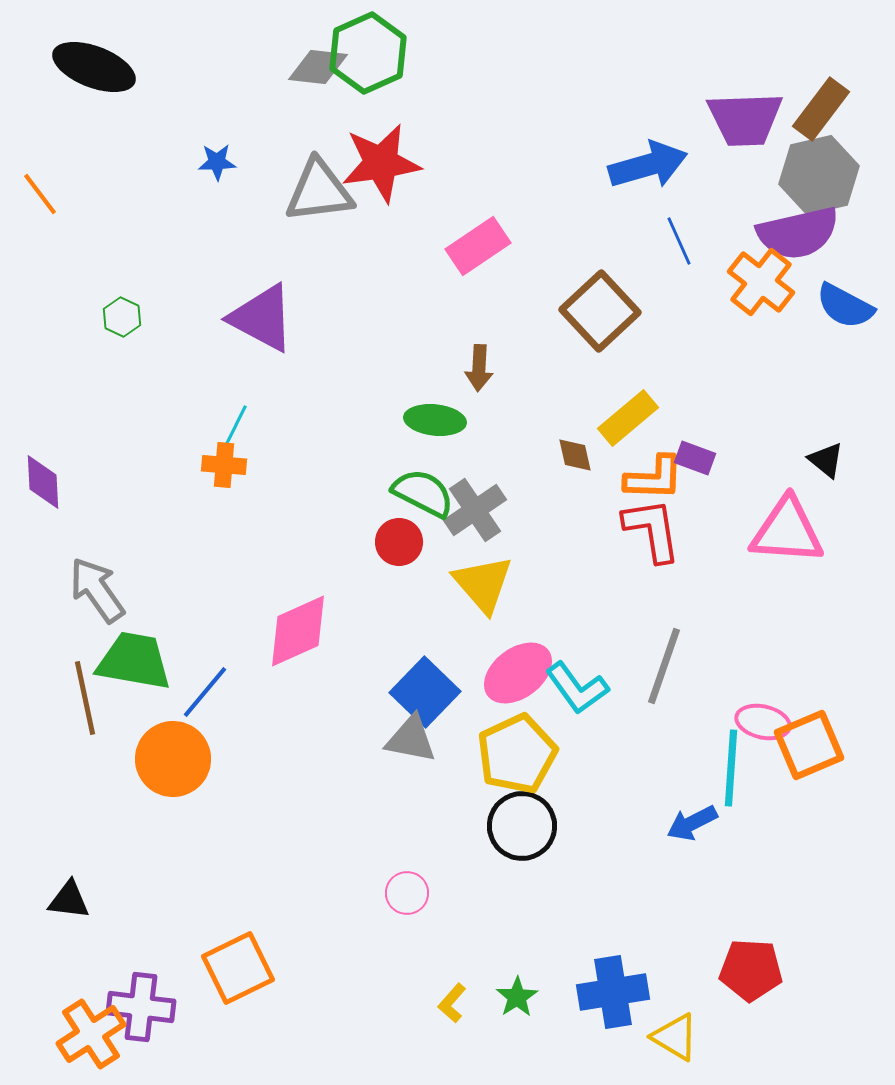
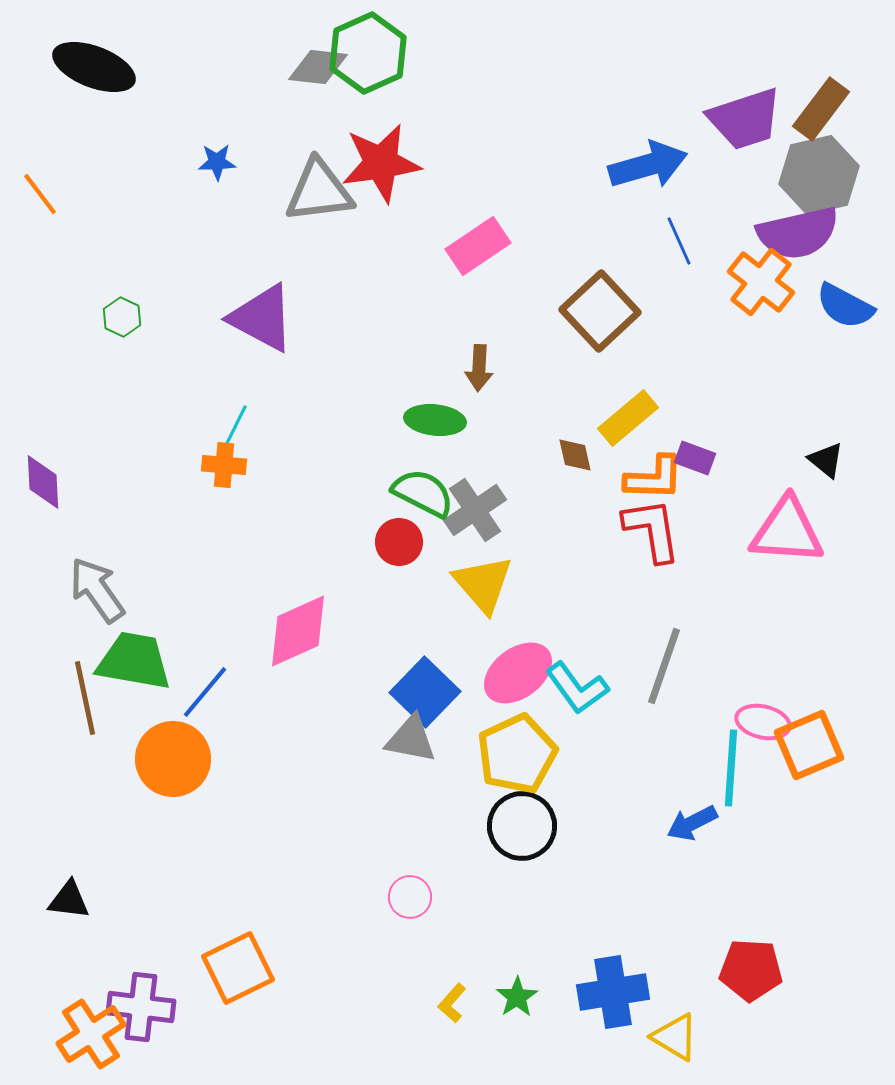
purple trapezoid at (745, 119): rotated 16 degrees counterclockwise
pink circle at (407, 893): moved 3 px right, 4 px down
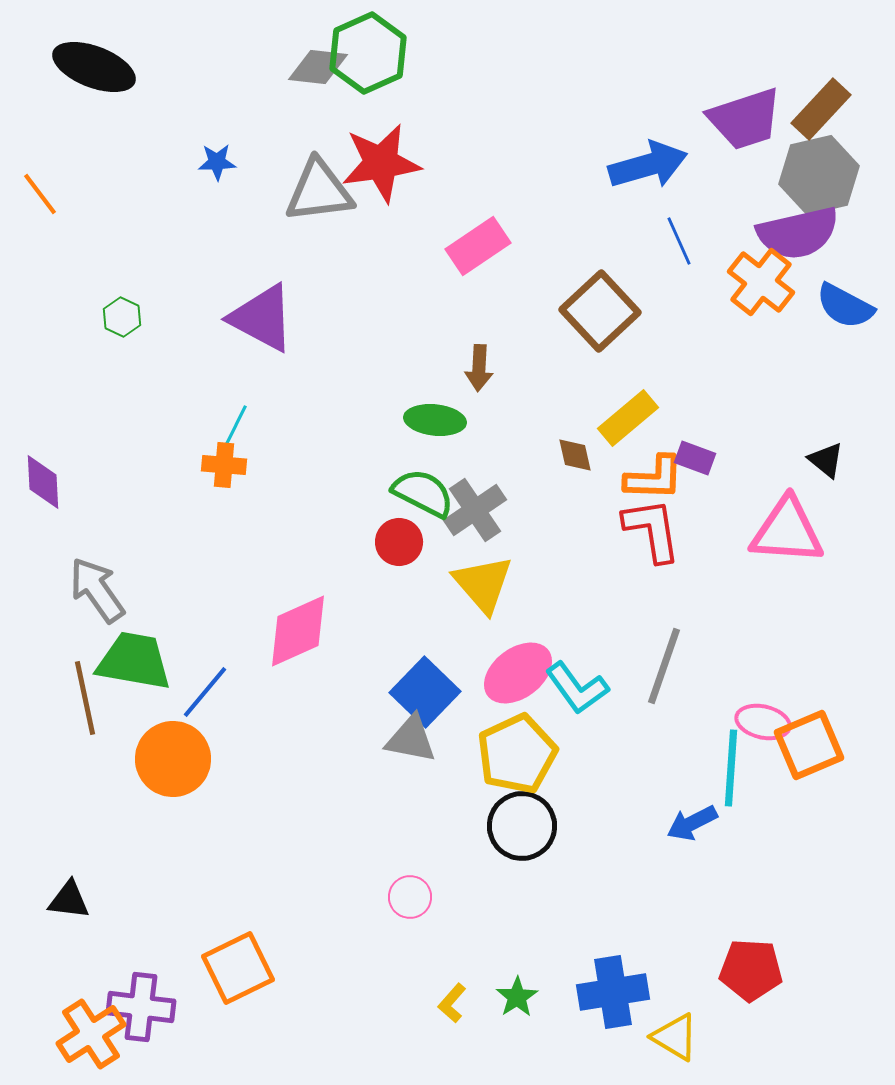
brown rectangle at (821, 109): rotated 6 degrees clockwise
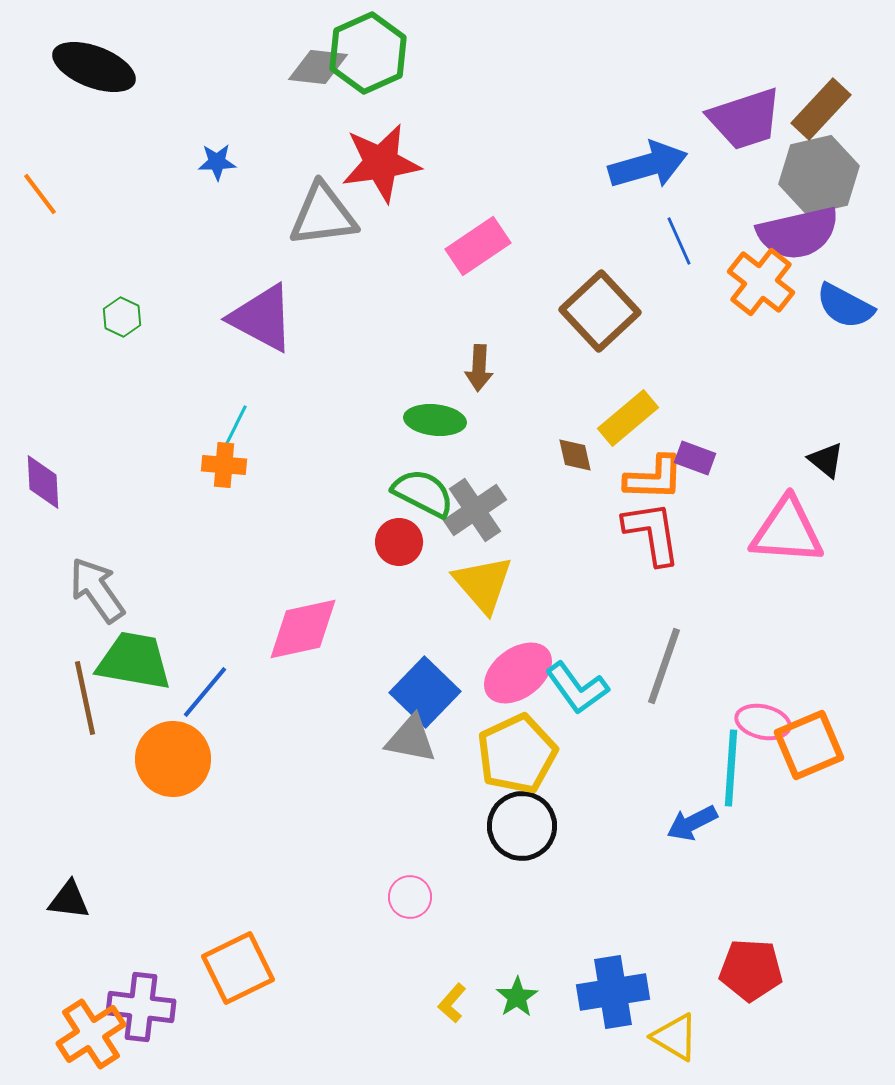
gray triangle at (319, 191): moved 4 px right, 24 px down
red L-shape at (652, 530): moved 3 px down
pink diamond at (298, 631): moved 5 px right, 2 px up; rotated 12 degrees clockwise
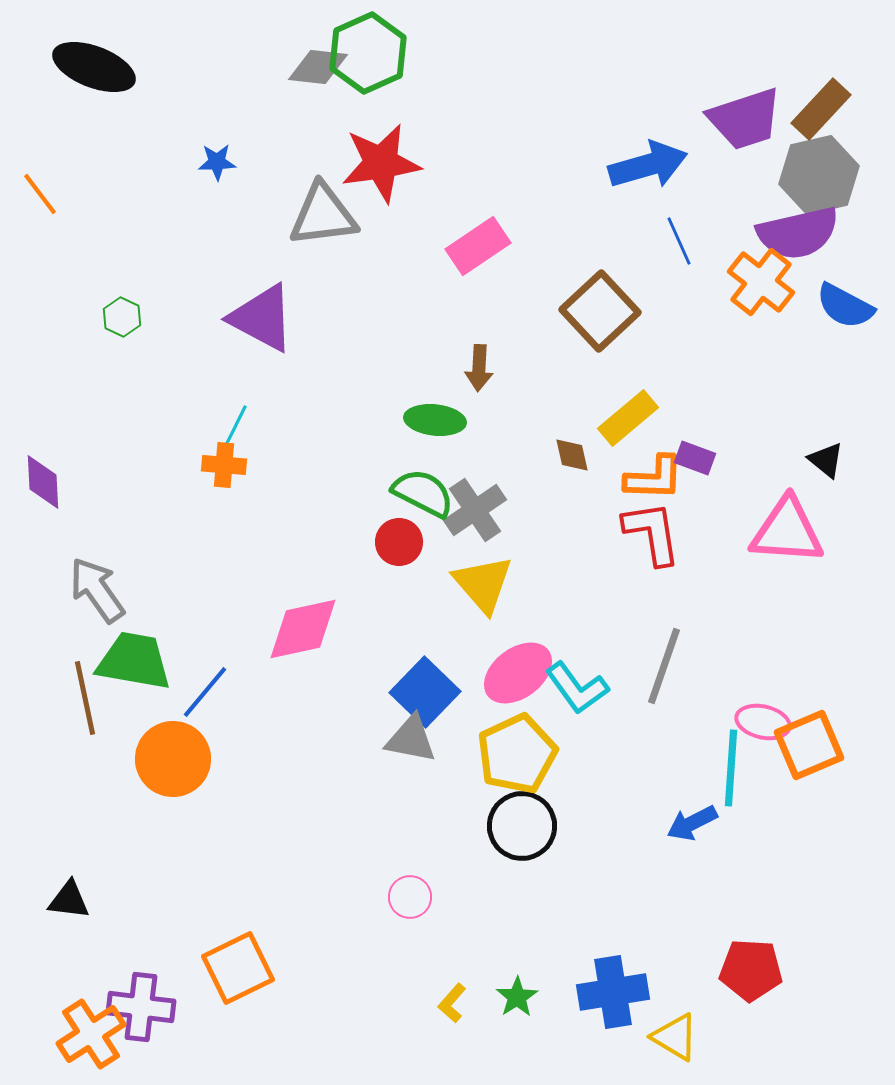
brown diamond at (575, 455): moved 3 px left
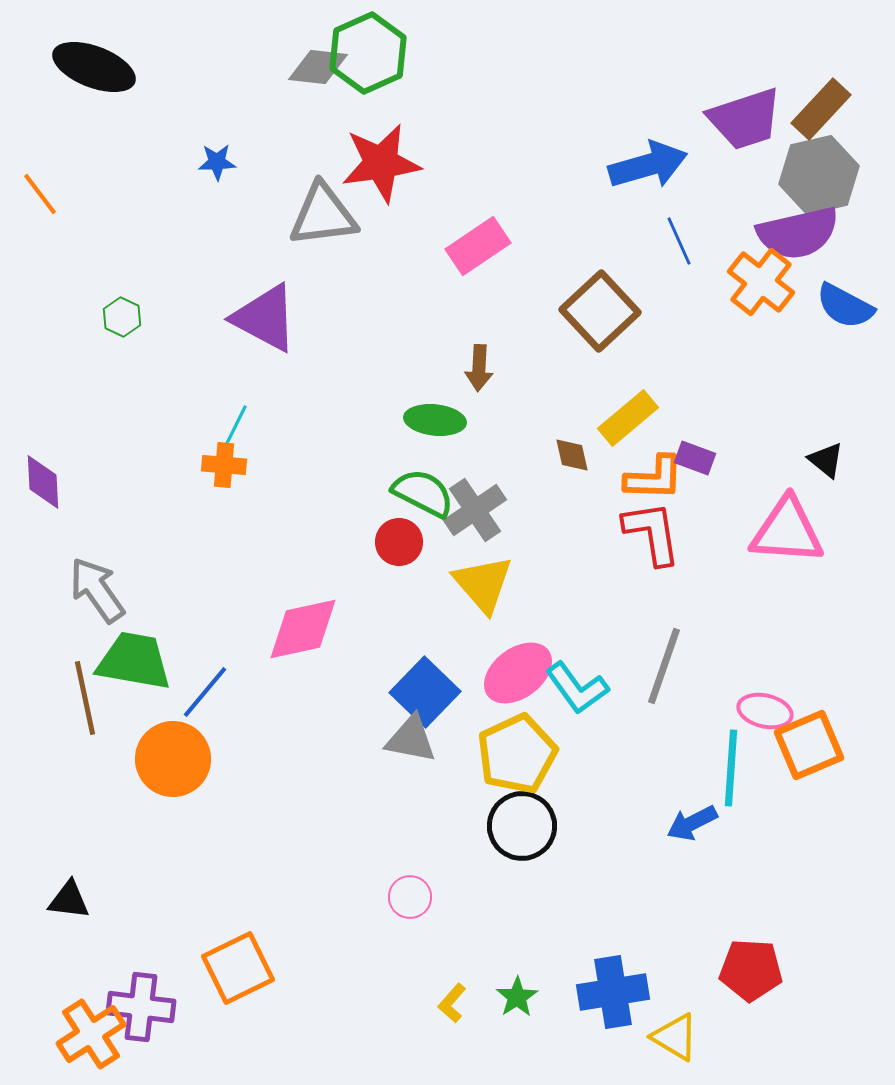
purple triangle at (262, 318): moved 3 px right
pink ellipse at (763, 722): moved 2 px right, 11 px up
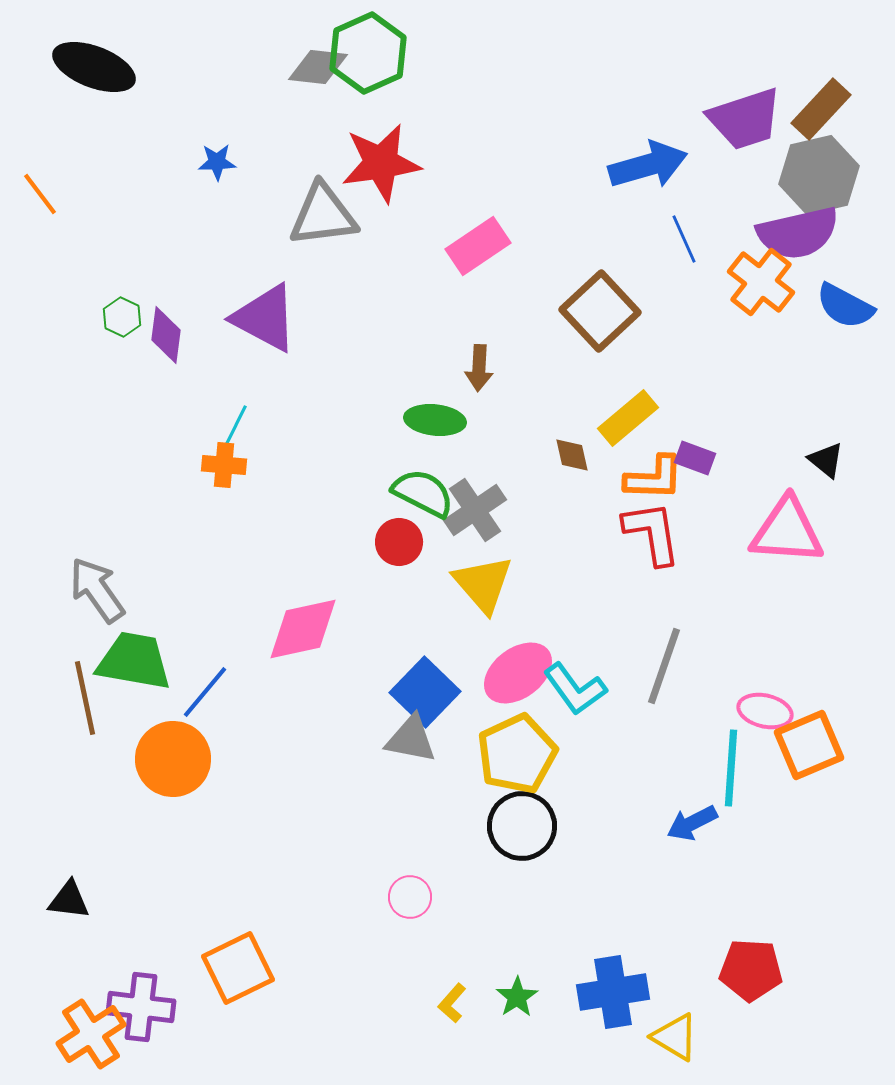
blue line at (679, 241): moved 5 px right, 2 px up
purple diamond at (43, 482): moved 123 px right, 147 px up; rotated 10 degrees clockwise
cyan L-shape at (577, 688): moved 2 px left, 1 px down
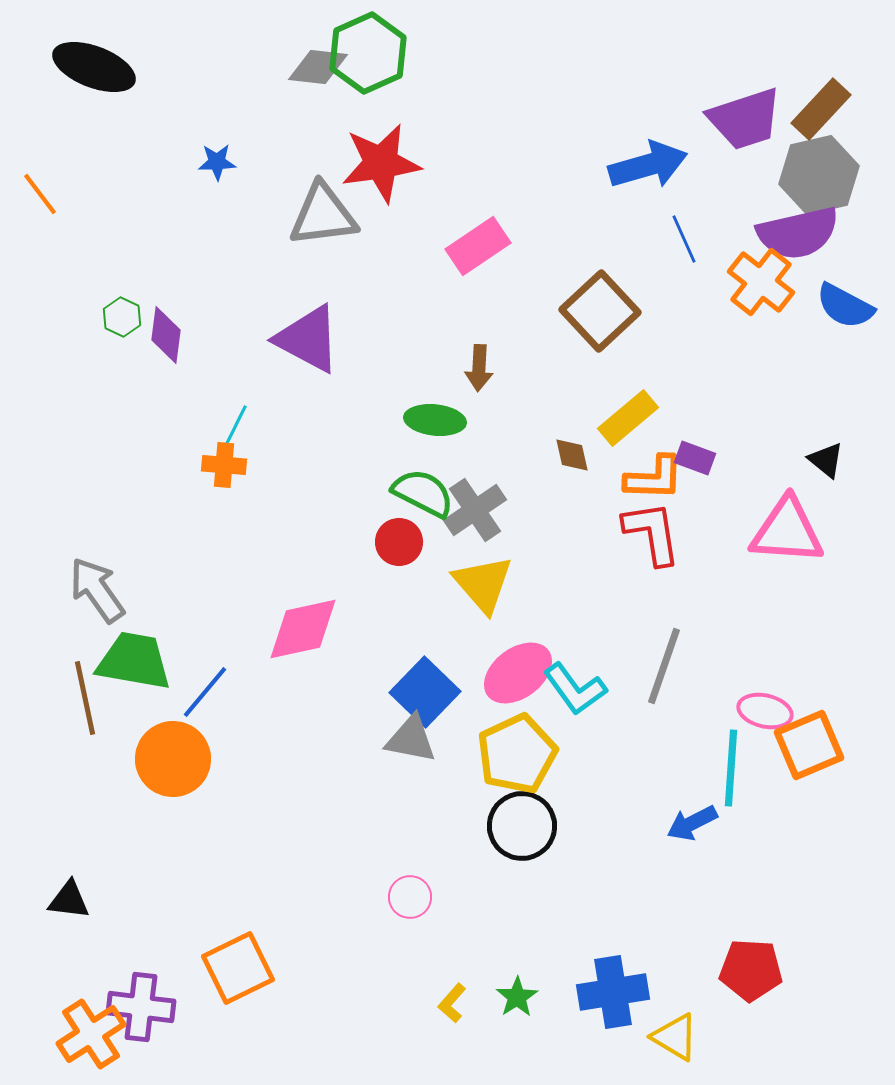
purple triangle at (265, 318): moved 43 px right, 21 px down
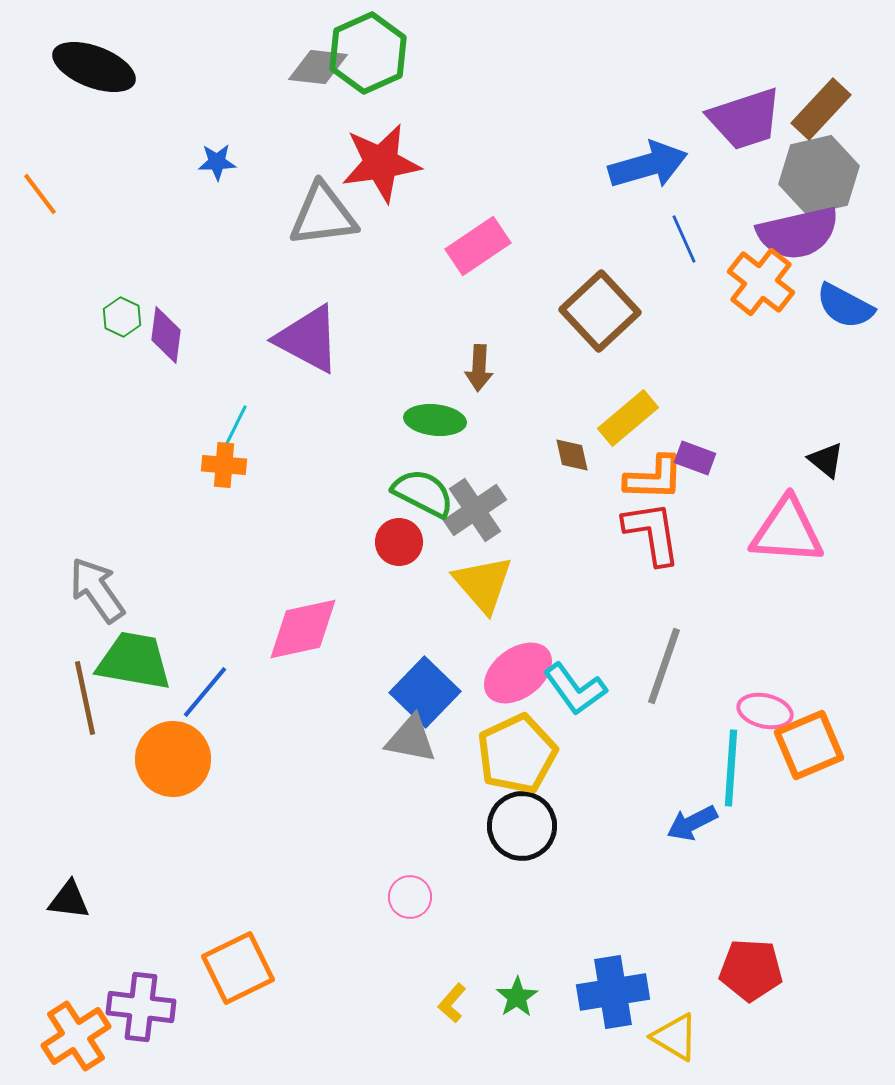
orange cross at (91, 1034): moved 15 px left, 2 px down
